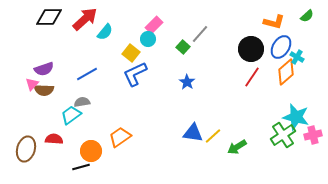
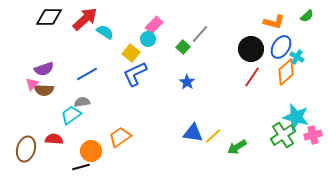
cyan semicircle: rotated 96 degrees counterclockwise
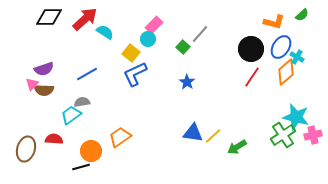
green semicircle: moved 5 px left, 1 px up
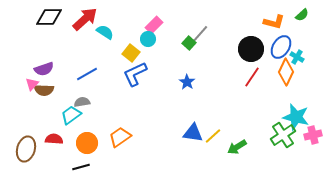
green square: moved 6 px right, 4 px up
orange diamond: rotated 24 degrees counterclockwise
orange circle: moved 4 px left, 8 px up
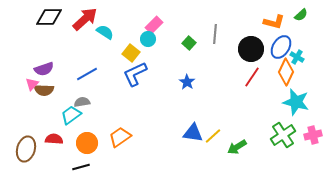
green semicircle: moved 1 px left
gray line: moved 15 px right; rotated 36 degrees counterclockwise
cyan star: moved 15 px up
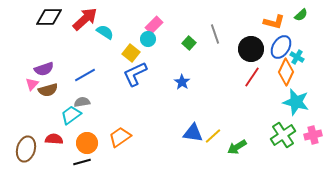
gray line: rotated 24 degrees counterclockwise
blue line: moved 2 px left, 1 px down
blue star: moved 5 px left
brown semicircle: moved 4 px right; rotated 18 degrees counterclockwise
black line: moved 1 px right, 5 px up
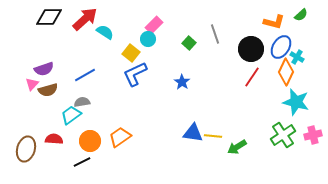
yellow line: rotated 48 degrees clockwise
orange circle: moved 3 px right, 2 px up
black line: rotated 12 degrees counterclockwise
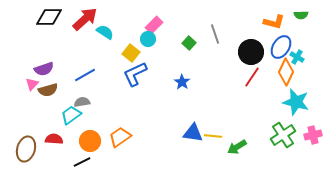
green semicircle: rotated 40 degrees clockwise
black circle: moved 3 px down
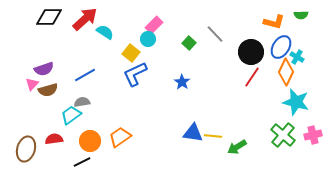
gray line: rotated 24 degrees counterclockwise
green cross: rotated 15 degrees counterclockwise
red semicircle: rotated 12 degrees counterclockwise
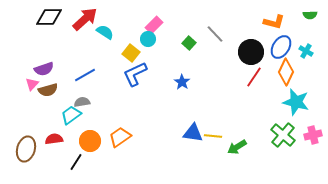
green semicircle: moved 9 px right
cyan cross: moved 9 px right, 6 px up
red line: moved 2 px right
black line: moved 6 px left; rotated 30 degrees counterclockwise
